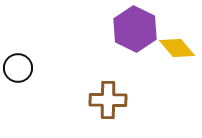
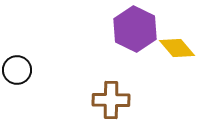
black circle: moved 1 px left, 2 px down
brown cross: moved 3 px right
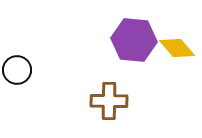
purple hexagon: moved 1 px left, 11 px down; rotated 21 degrees counterclockwise
brown cross: moved 2 px left, 1 px down
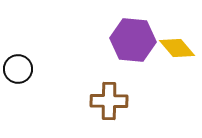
purple hexagon: moved 1 px left
black circle: moved 1 px right, 1 px up
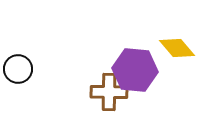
purple hexagon: moved 2 px right, 30 px down
brown cross: moved 9 px up
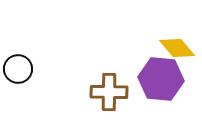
purple hexagon: moved 26 px right, 9 px down
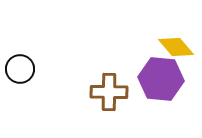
yellow diamond: moved 1 px left, 1 px up
black circle: moved 2 px right
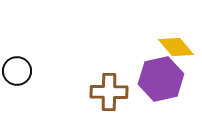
black circle: moved 3 px left, 2 px down
purple hexagon: rotated 18 degrees counterclockwise
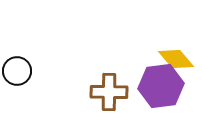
yellow diamond: moved 12 px down
purple hexagon: moved 7 px down; rotated 6 degrees clockwise
